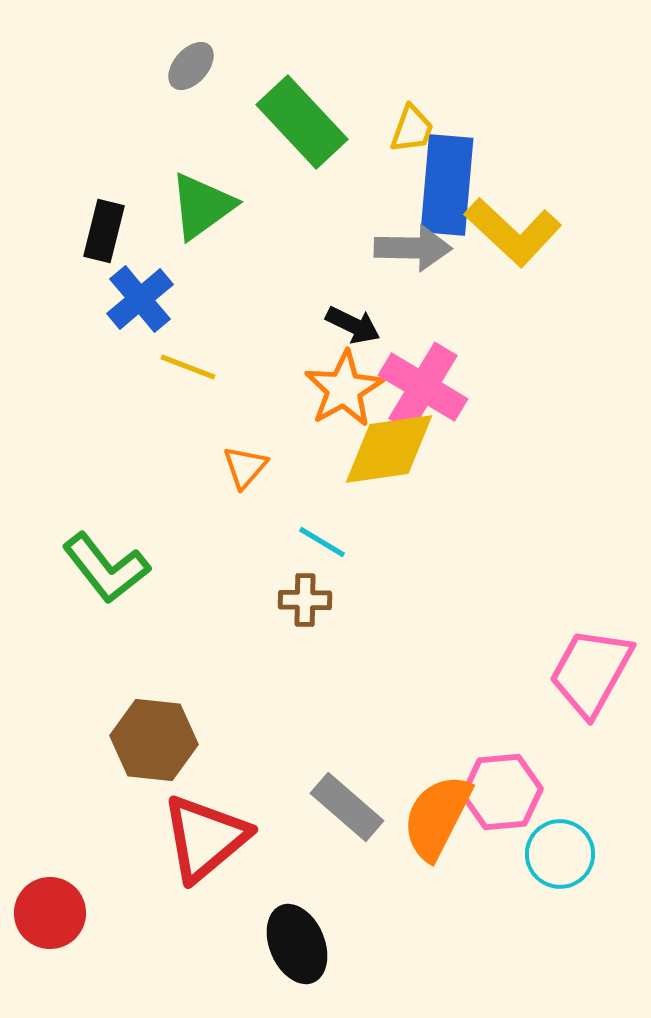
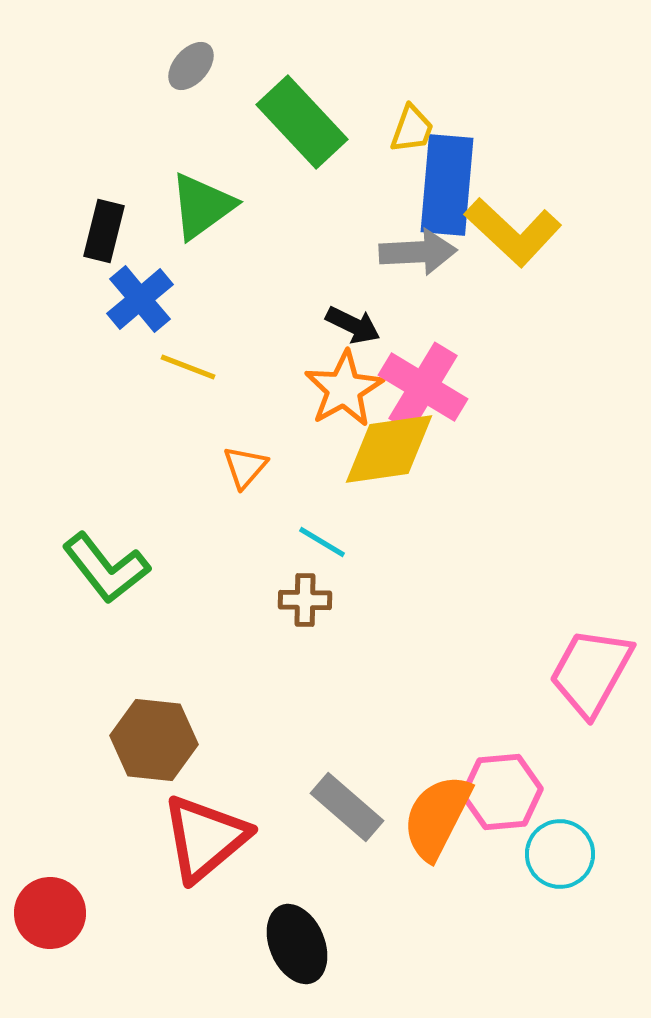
gray arrow: moved 5 px right, 4 px down; rotated 4 degrees counterclockwise
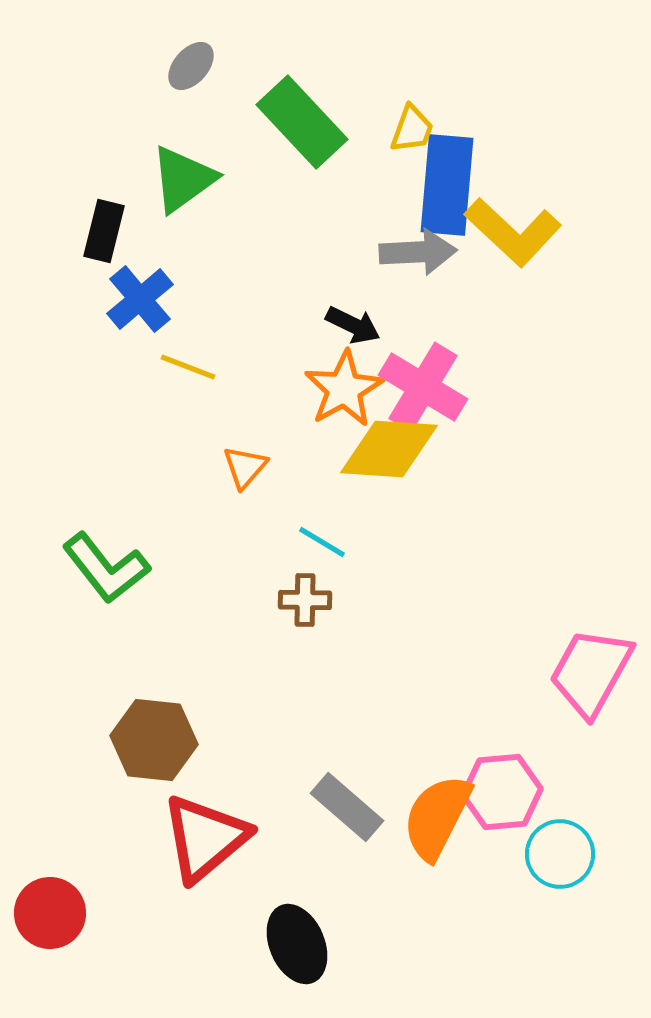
green triangle: moved 19 px left, 27 px up
yellow diamond: rotated 12 degrees clockwise
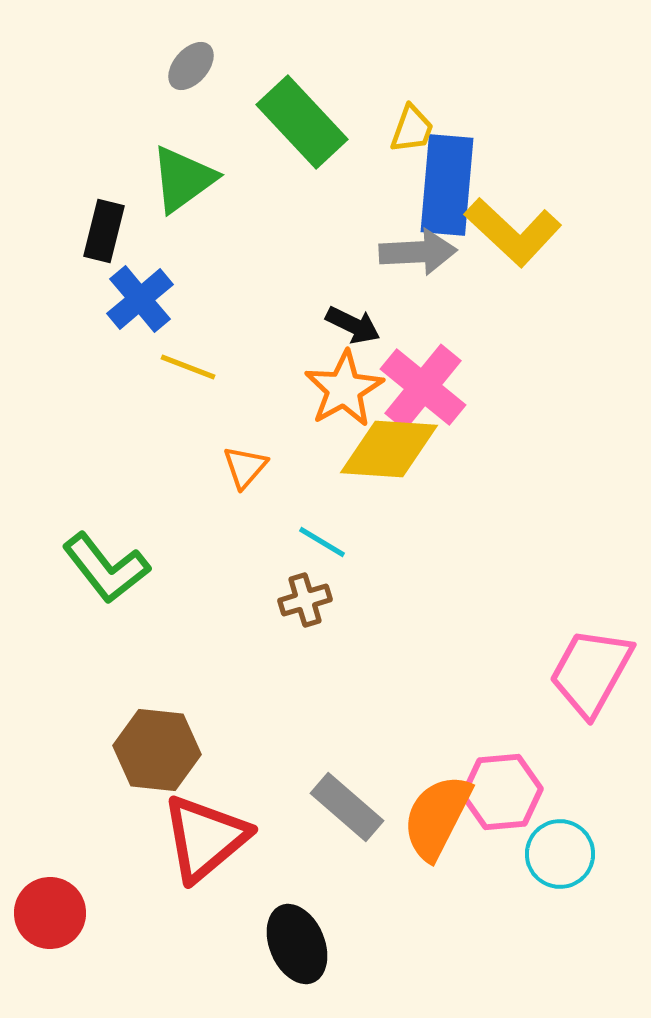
pink cross: rotated 8 degrees clockwise
brown cross: rotated 18 degrees counterclockwise
brown hexagon: moved 3 px right, 10 px down
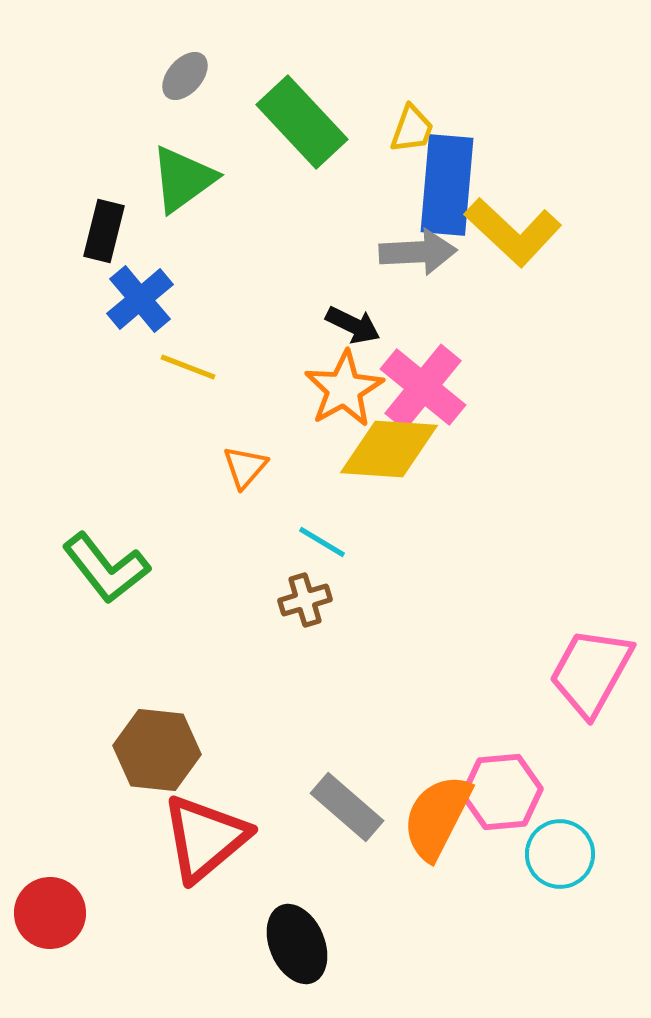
gray ellipse: moved 6 px left, 10 px down
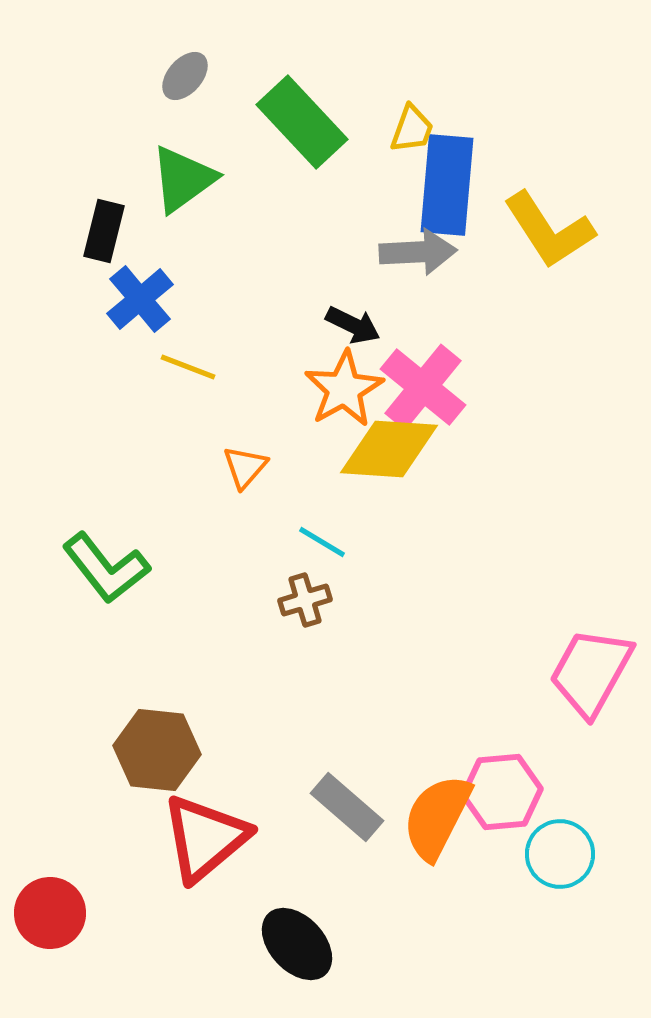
yellow L-shape: moved 36 px right, 2 px up; rotated 14 degrees clockwise
black ellipse: rotated 20 degrees counterclockwise
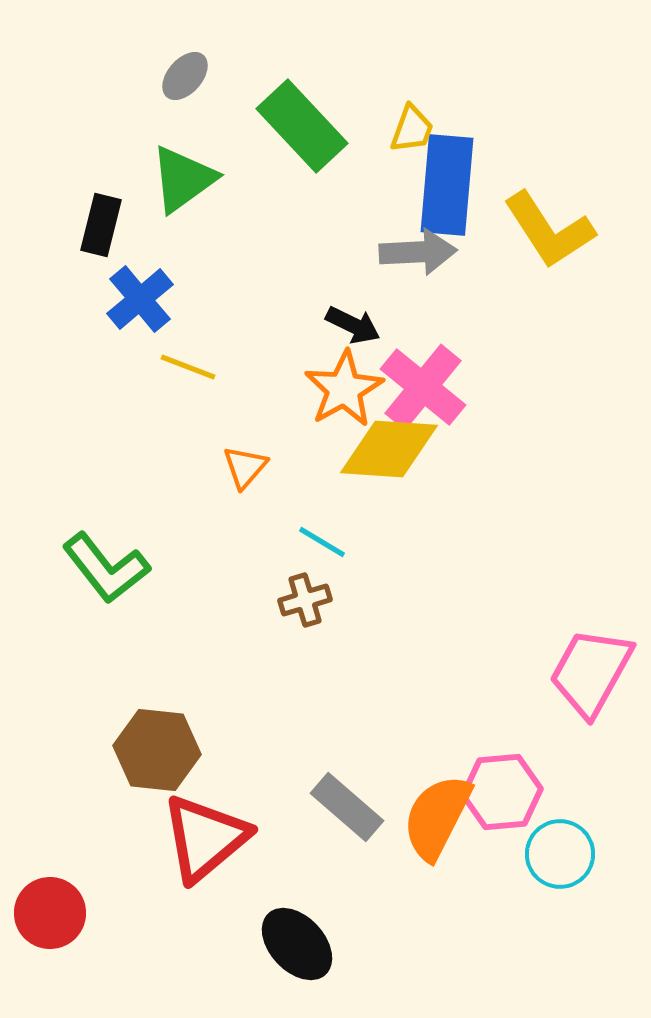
green rectangle: moved 4 px down
black rectangle: moved 3 px left, 6 px up
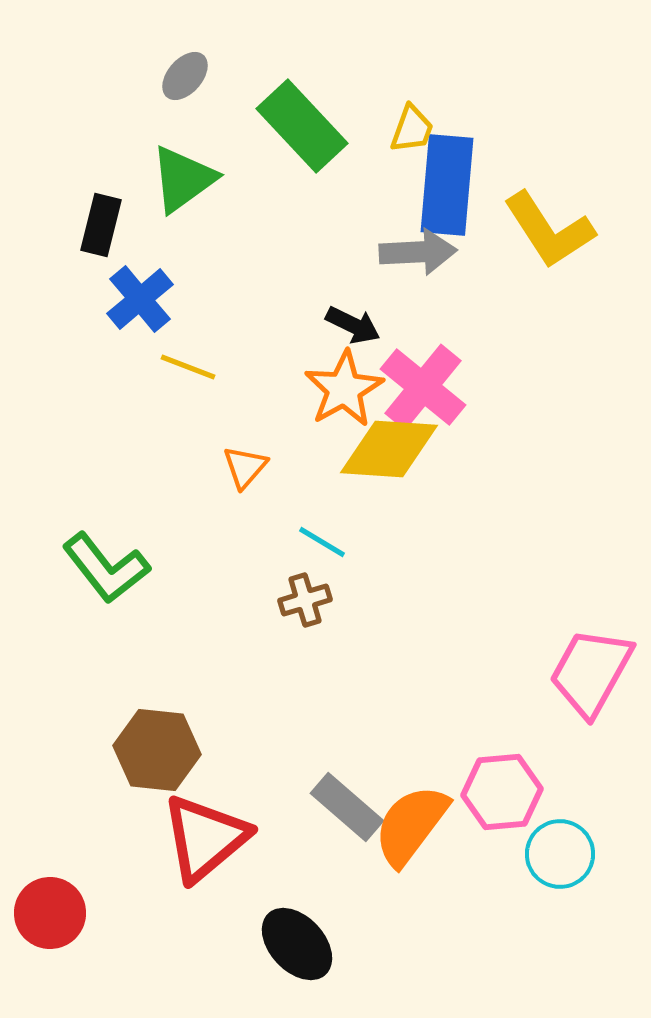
orange semicircle: moved 26 px left, 8 px down; rotated 10 degrees clockwise
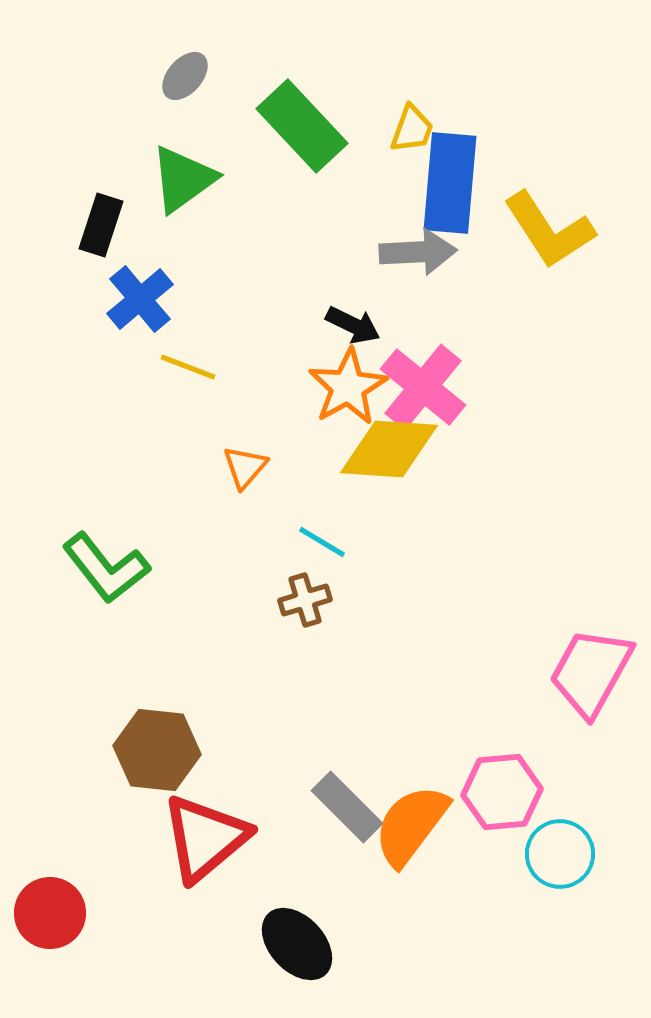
blue rectangle: moved 3 px right, 2 px up
black rectangle: rotated 4 degrees clockwise
orange star: moved 4 px right, 2 px up
gray rectangle: rotated 4 degrees clockwise
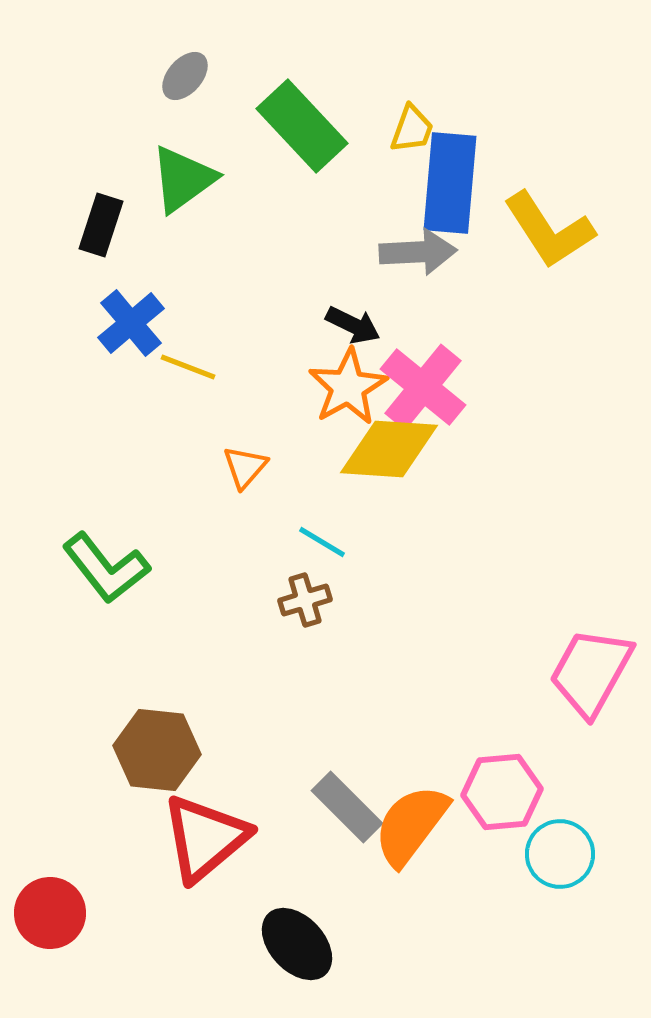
blue cross: moved 9 px left, 24 px down
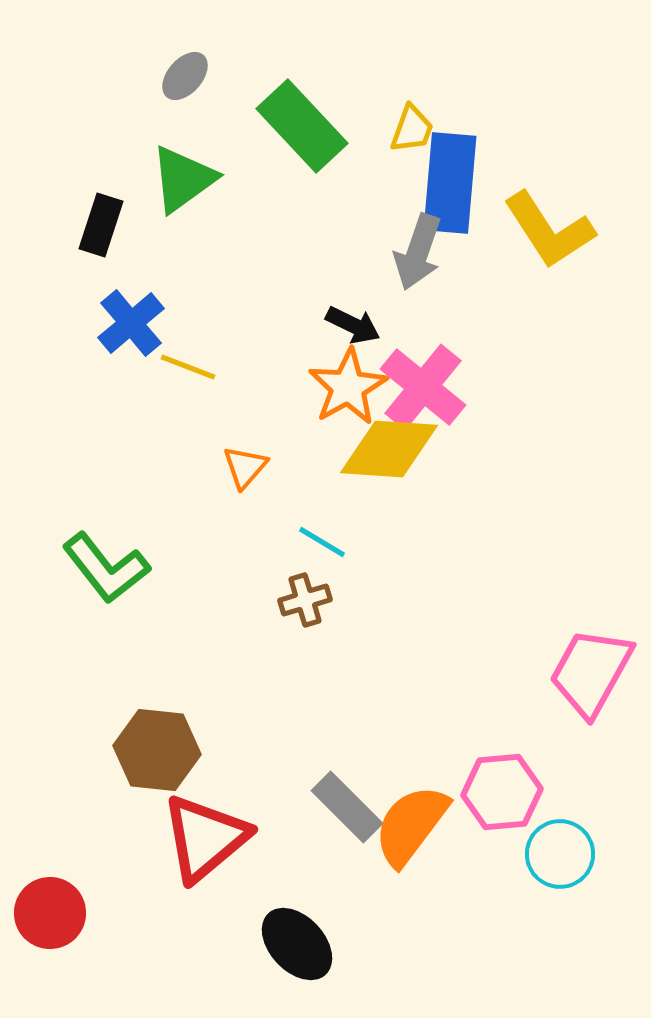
gray arrow: rotated 112 degrees clockwise
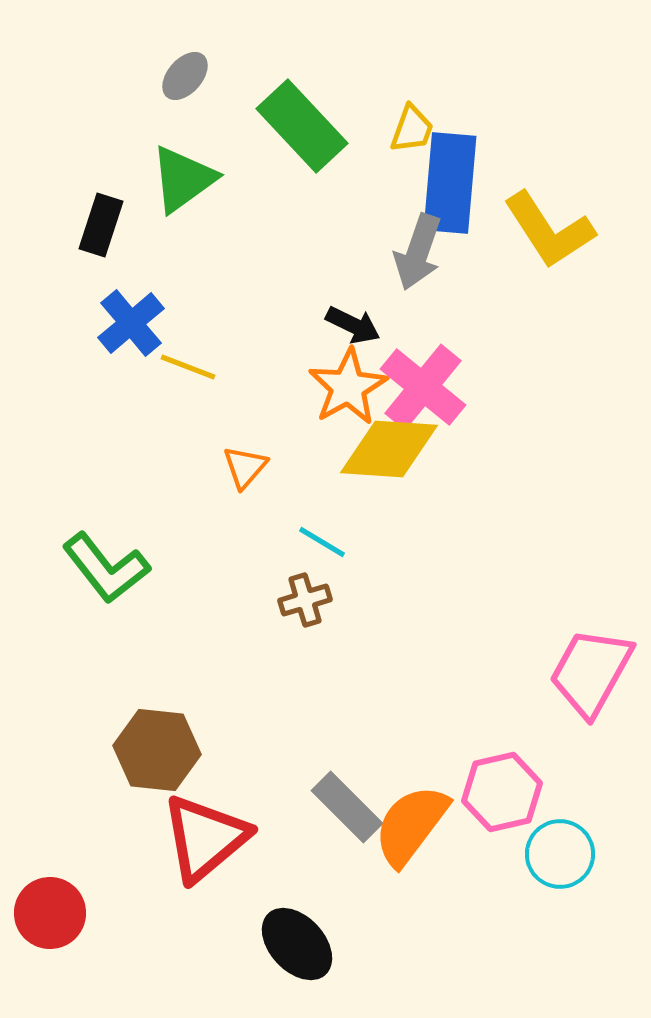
pink hexagon: rotated 8 degrees counterclockwise
